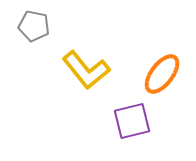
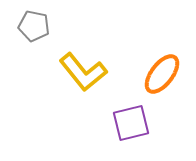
yellow L-shape: moved 3 px left, 2 px down
purple square: moved 1 px left, 2 px down
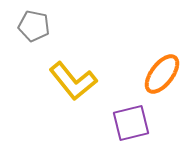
yellow L-shape: moved 10 px left, 9 px down
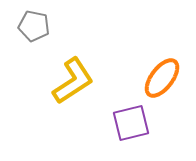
orange ellipse: moved 4 px down
yellow L-shape: rotated 84 degrees counterclockwise
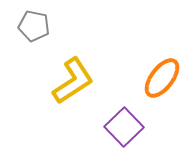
purple square: moved 7 px left, 4 px down; rotated 30 degrees counterclockwise
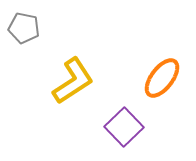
gray pentagon: moved 10 px left, 2 px down
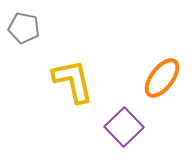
yellow L-shape: rotated 69 degrees counterclockwise
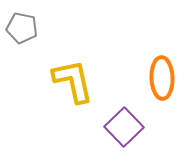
gray pentagon: moved 2 px left
orange ellipse: rotated 39 degrees counterclockwise
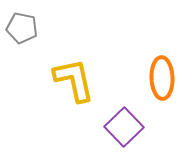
yellow L-shape: moved 1 px right, 1 px up
